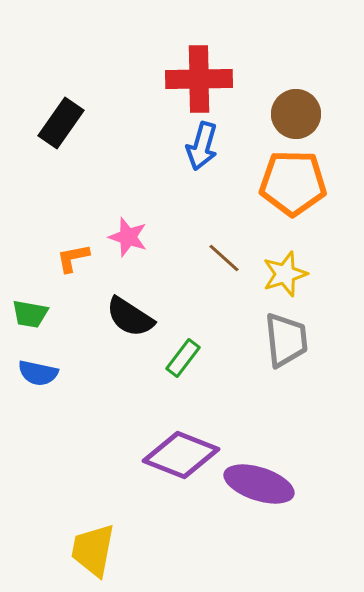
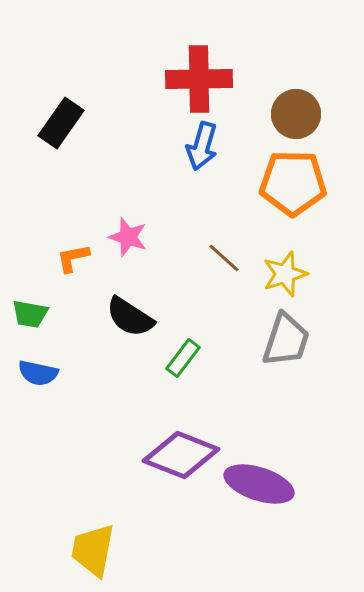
gray trapezoid: rotated 24 degrees clockwise
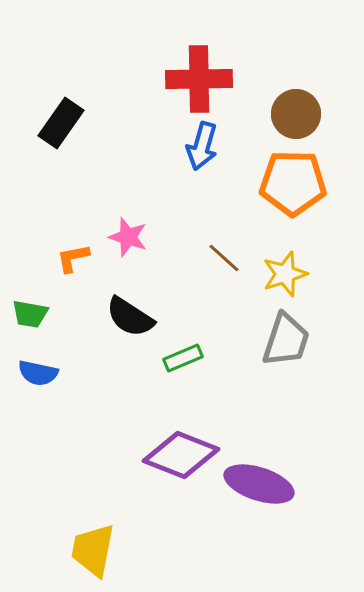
green rectangle: rotated 30 degrees clockwise
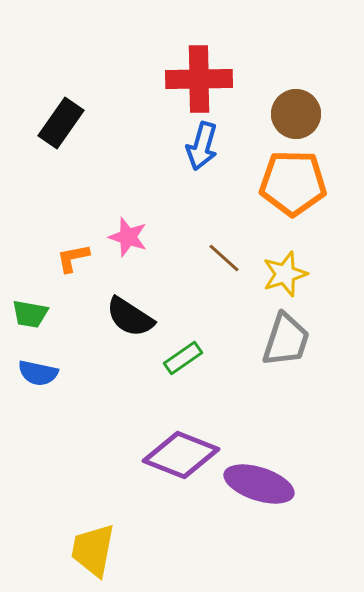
green rectangle: rotated 12 degrees counterclockwise
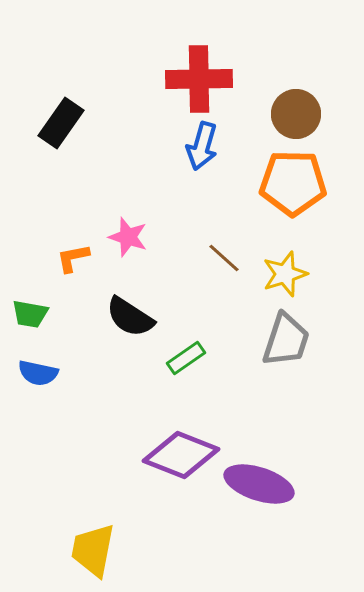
green rectangle: moved 3 px right
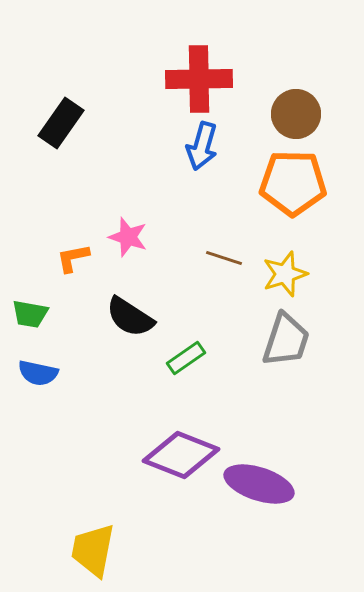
brown line: rotated 24 degrees counterclockwise
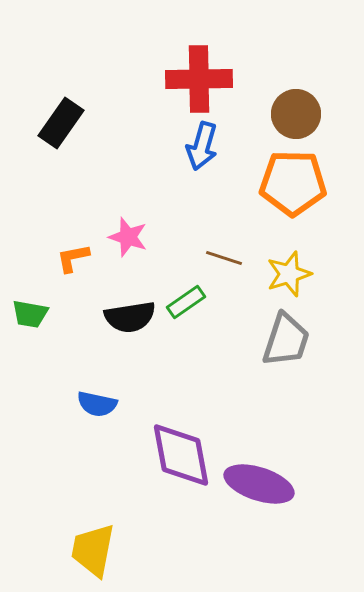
yellow star: moved 4 px right
black semicircle: rotated 42 degrees counterclockwise
green rectangle: moved 56 px up
blue semicircle: moved 59 px right, 31 px down
purple diamond: rotated 58 degrees clockwise
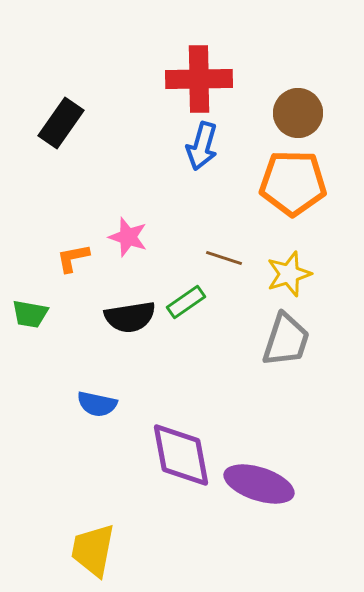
brown circle: moved 2 px right, 1 px up
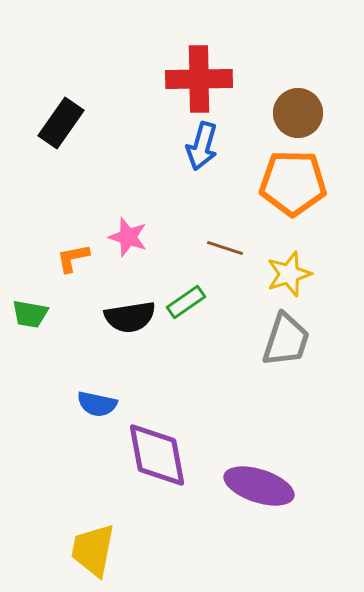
brown line: moved 1 px right, 10 px up
purple diamond: moved 24 px left
purple ellipse: moved 2 px down
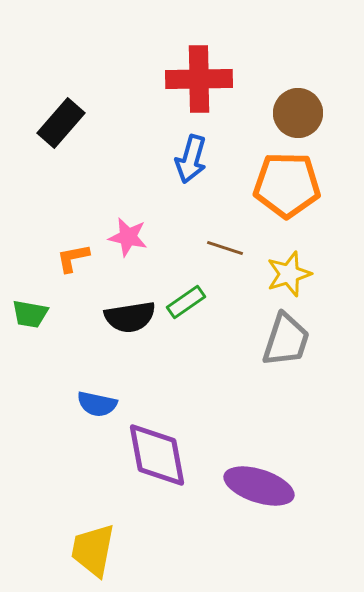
black rectangle: rotated 6 degrees clockwise
blue arrow: moved 11 px left, 13 px down
orange pentagon: moved 6 px left, 2 px down
pink star: rotated 6 degrees counterclockwise
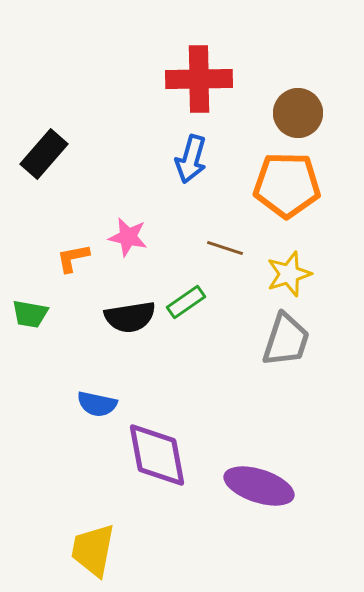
black rectangle: moved 17 px left, 31 px down
